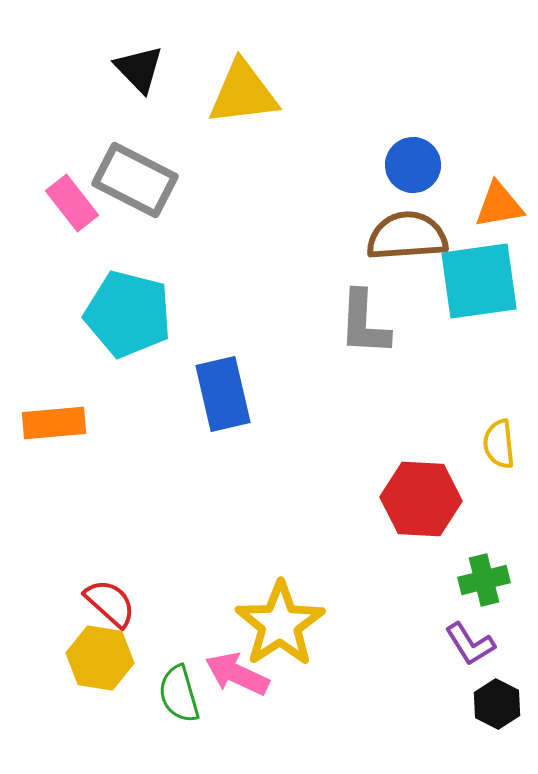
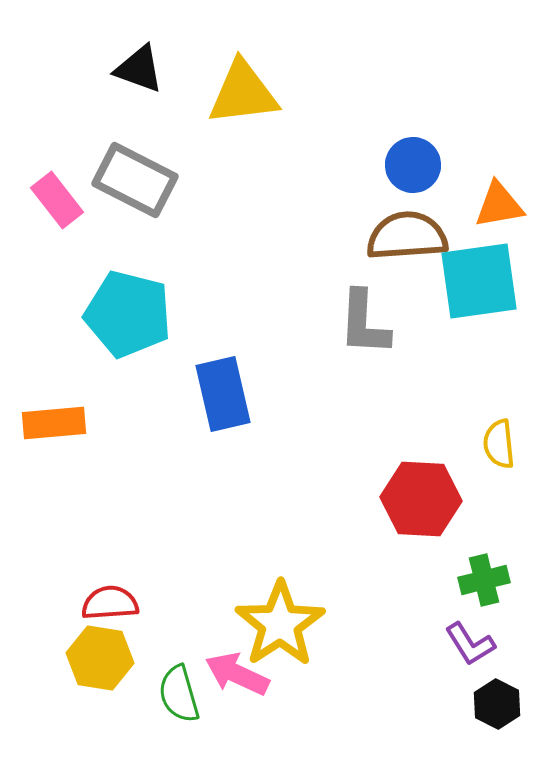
black triangle: rotated 26 degrees counterclockwise
pink rectangle: moved 15 px left, 3 px up
red semicircle: rotated 46 degrees counterclockwise
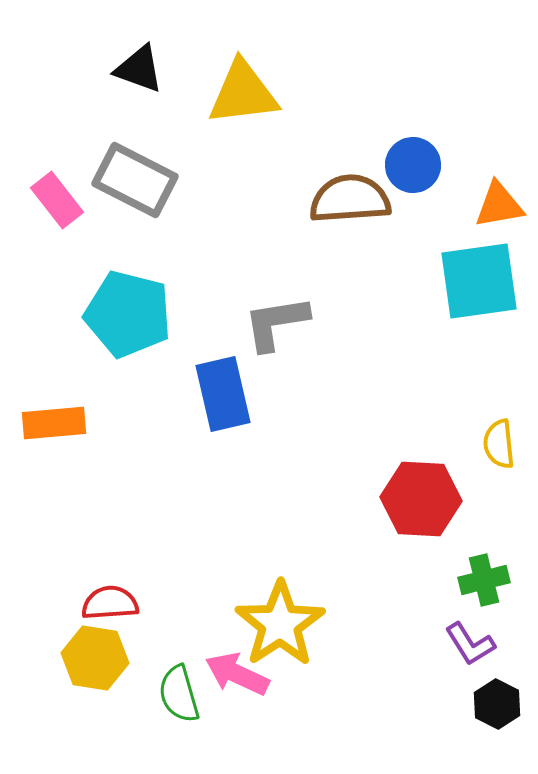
brown semicircle: moved 57 px left, 37 px up
gray L-shape: moved 88 px left; rotated 78 degrees clockwise
yellow hexagon: moved 5 px left
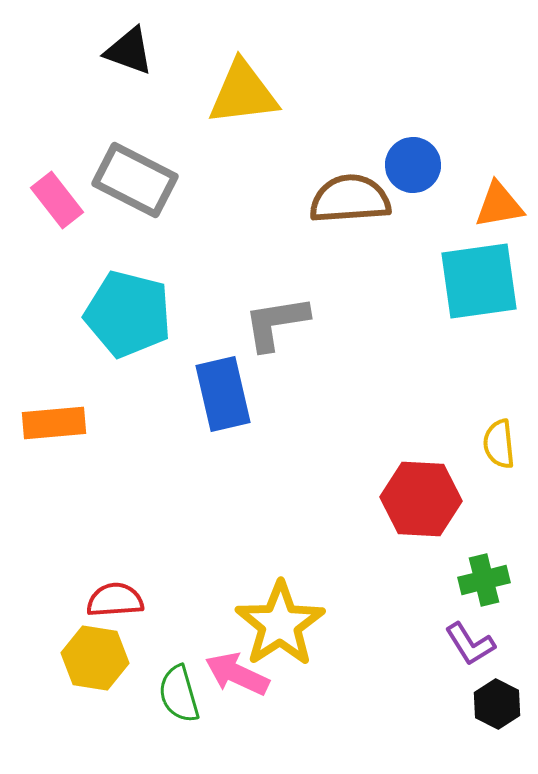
black triangle: moved 10 px left, 18 px up
red semicircle: moved 5 px right, 3 px up
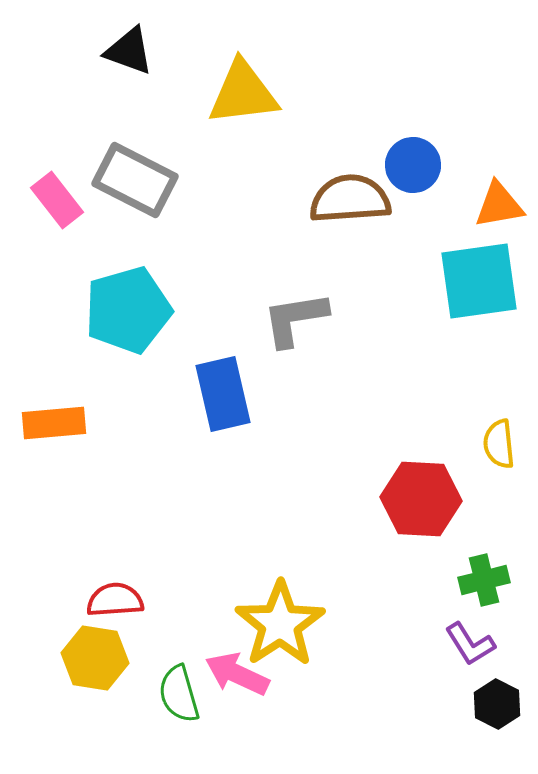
cyan pentagon: moved 4 px up; rotated 30 degrees counterclockwise
gray L-shape: moved 19 px right, 4 px up
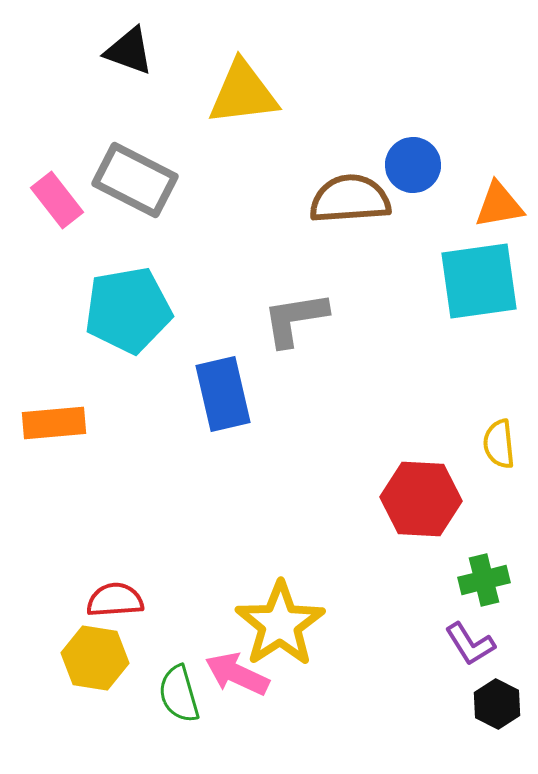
cyan pentagon: rotated 6 degrees clockwise
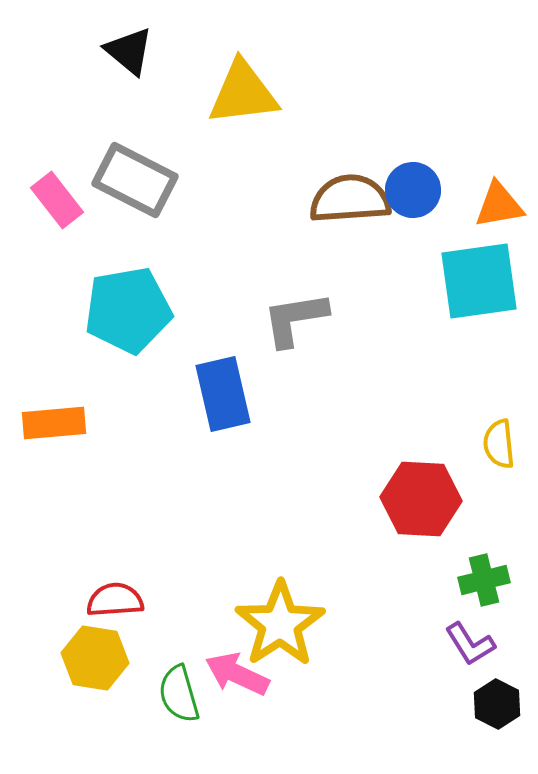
black triangle: rotated 20 degrees clockwise
blue circle: moved 25 px down
